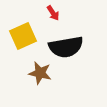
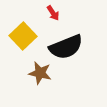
yellow square: rotated 20 degrees counterclockwise
black semicircle: rotated 12 degrees counterclockwise
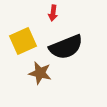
red arrow: rotated 42 degrees clockwise
yellow square: moved 5 px down; rotated 20 degrees clockwise
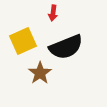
brown star: rotated 25 degrees clockwise
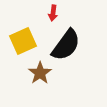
black semicircle: moved 2 px up; rotated 32 degrees counterclockwise
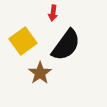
yellow square: rotated 12 degrees counterclockwise
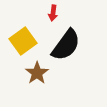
brown star: moved 3 px left
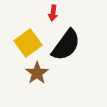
yellow square: moved 5 px right, 2 px down
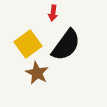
yellow square: moved 1 px down
brown star: rotated 10 degrees counterclockwise
